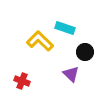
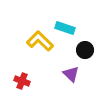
black circle: moved 2 px up
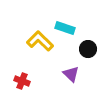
black circle: moved 3 px right, 1 px up
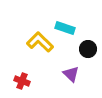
yellow L-shape: moved 1 px down
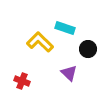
purple triangle: moved 2 px left, 1 px up
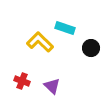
black circle: moved 3 px right, 1 px up
purple triangle: moved 17 px left, 13 px down
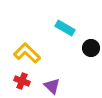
cyan rectangle: rotated 12 degrees clockwise
yellow L-shape: moved 13 px left, 11 px down
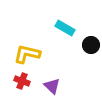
black circle: moved 3 px up
yellow L-shape: moved 1 px down; rotated 32 degrees counterclockwise
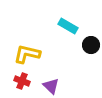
cyan rectangle: moved 3 px right, 2 px up
purple triangle: moved 1 px left
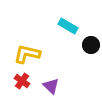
red cross: rotated 14 degrees clockwise
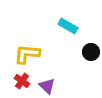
black circle: moved 7 px down
yellow L-shape: rotated 8 degrees counterclockwise
purple triangle: moved 4 px left
